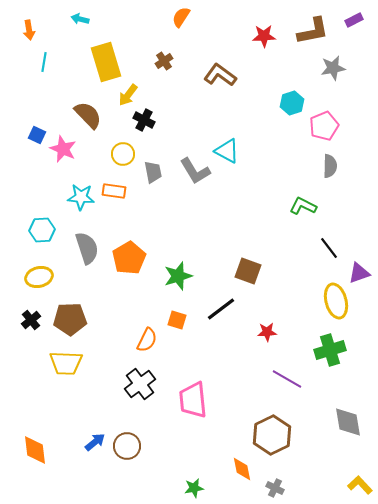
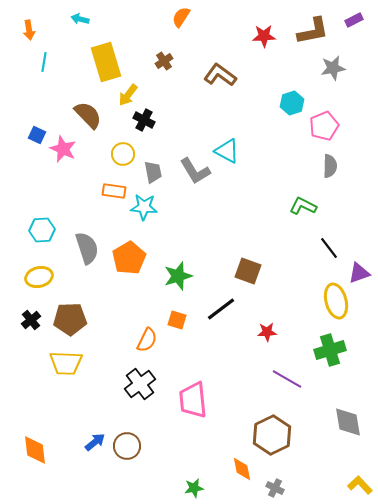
cyan star at (81, 197): moved 63 px right, 10 px down
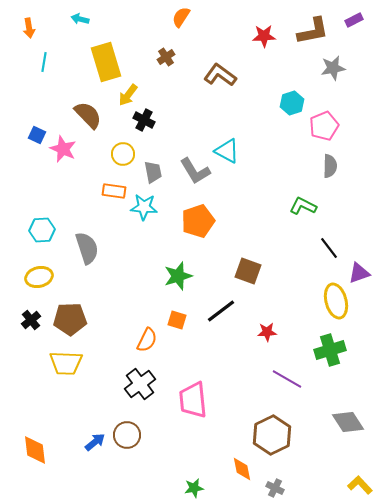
orange arrow at (29, 30): moved 2 px up
brown cross at (164, 61): moved 2 px right, 4 px up
orange pentagon at (129, 258): moved 69 px right, 37 px up; rotated 12 degrees clockwise
black line at (221, 309): moved 2 px down
gray diamond at (348, 422): rotated 24 degrees counterclockwise
brown circle at (127, 446): moved 11 px up
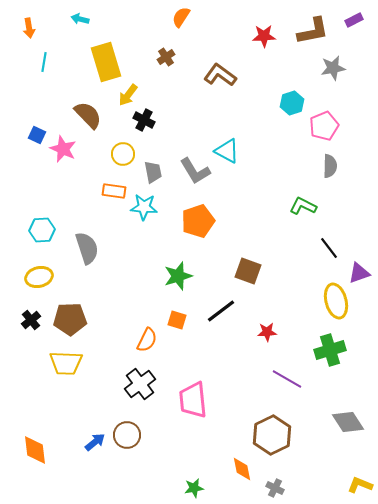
yellow L-shape at (360, 485): rotated 25 degrees counterclockwise
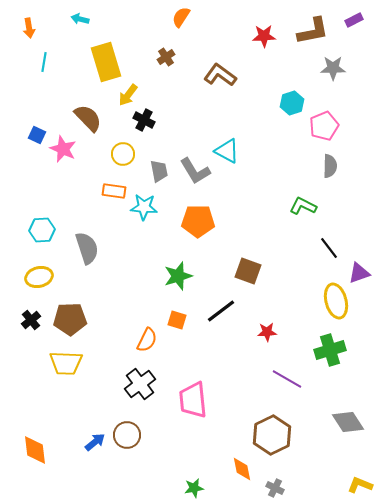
gray star at (333, 68): rotated 10 degrees clockwise
brown semicircle at (88, 115): moved 3 px down
gray trapezoid at (153, 172): moved 6 px right, 1 px up
orange pentagon at (198, 221): rotated 20 degrees clockwise
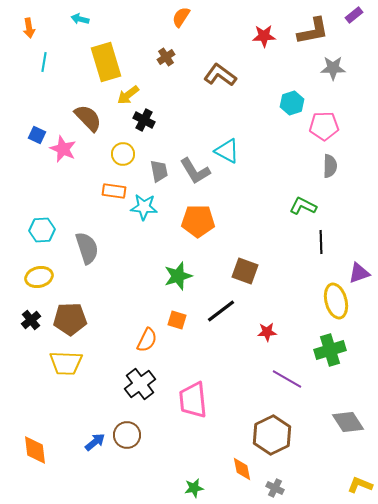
purple rectangle at (354, 20): moved 5 px up; rotated 12 degrees counterclockwise
yellow arrow at (128, 95): rotated 15 degrees clockwise
pink pentagon at (324, 126): rotated 20 degrees clockwise
black line at (329, 248): moved 8 px left, 6 px up; rotated 35 degrees clockwise
brown square at (248, 271): moved 3 px left
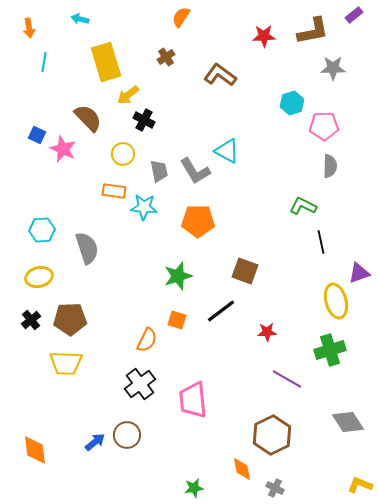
black line at (321, 242): rotated 10 degrees counterclockwise
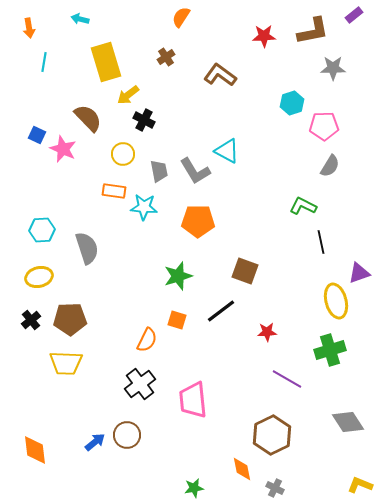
gray semicircle at (330, 166): rotated 30 degrees clockwise
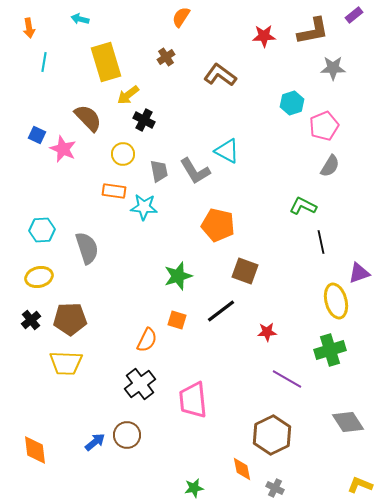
pink pentagon at (324, 126): rotated 20 degrees counterclockwise
orange pentagon at (198, 221): moved 20 px right, 4 px down; rotated 12 degrees clockwise
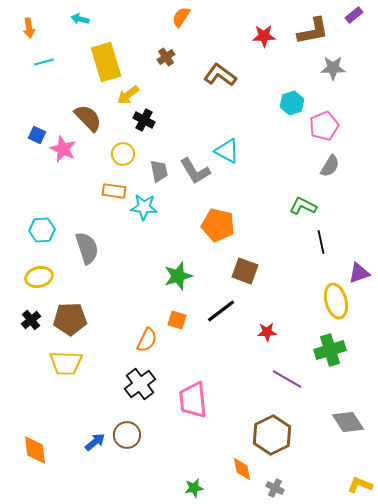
cyan line at (44, 62): rotated 66 degrees clockwise
